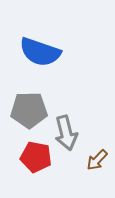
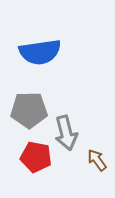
blue semicircle: rotated 27 degrees counterclockwise
brown arrow: rotated 100 degrees clockwise
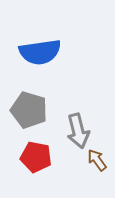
gray pentagon: rotated 18 degrees clockwise
gray arrow: moved 12 px right, 2 px up
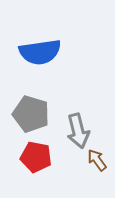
gray pentagon: moved 2 px right, 4 px down
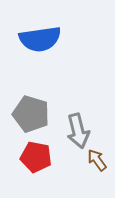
blue semicircle: moved 13 px up
